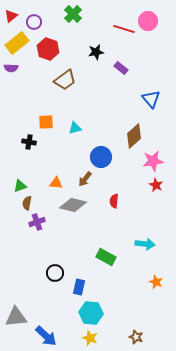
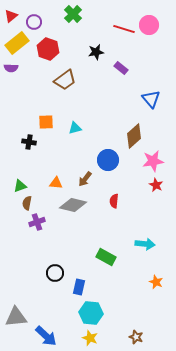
pink circle: moved 1 px right, 4 px down
blue circle: moved 7 px right, 3 px down
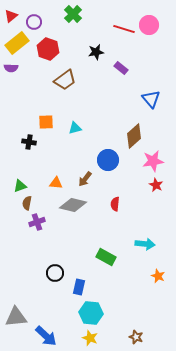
red semicircle: moved 1 px right, 3 px down
orange star: moved 2 px right, 6 px up
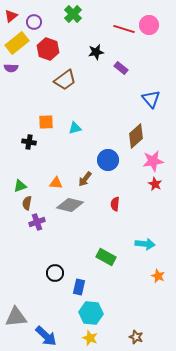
brown diamond: moved 2 px right
red star: moved 1 px left, 1 px up
gray diamond: moved 3 px left
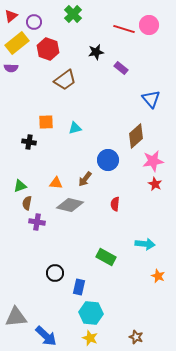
purple cross: rotated 28 degrees clockwise
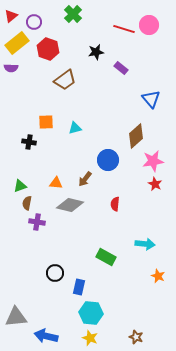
blue arrow: rotated 150 degrees clockwise
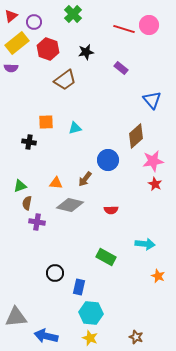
black star: moved 10 px left
blue triangle: moved 1 px right, 1 px down
red semicircle: moved 4 px left, 6 px down; rotated 96 degrees counterclockwise
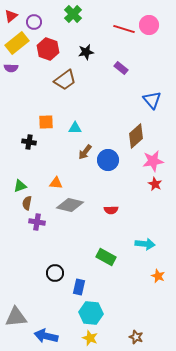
cyan triangle: rotated 16 degrees clockwise
brown arrow: moved 27 px up
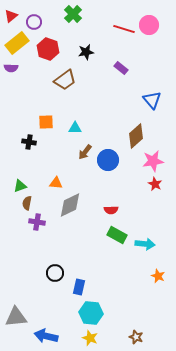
gray diamond: rotated 40 degrees counterclockwise
green rectangle: moved 11 px right, 22 px up
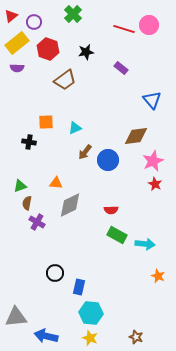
purple semicircle: moved 6 px right
cyan triangle: rotated 24 degrees counterclockwise
brown diamond: rotated 35 degrees clockwise
pink star: rotated 15 degrees counterclockwise
purple cross: rotated 21 degrees clockwise
